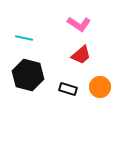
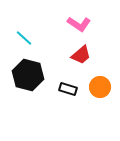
cyan line: rotated 30 degrees clockwise
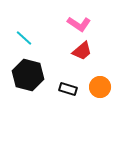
red trapezoid: moved 1 px right, 4 px up
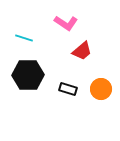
pink L-shape: moved 13 px left, 1 px up
cyan line: rotated 24 degrees counterclockwise
black hexagon: rotated 16 degrees counterclockwise
orange circle: moved 1 px right, 2 px down
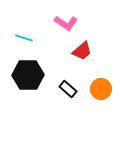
black rectangle: rotated 24 degrees clockwise
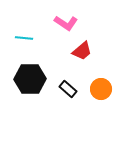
cyan line: rotated 12 degrees counterclockwise
black hexagon: moved 2 px right, 4 px down
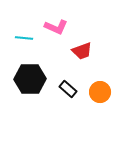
pink L-shape: moved 10 px left, 4 px down; rotated 10 degrees counterclockwise
red trapezoid: rotated 20 degrees clockwise
orange circle: moved 1 px left, 3 px down
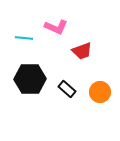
black rectangle: moved 1 px left
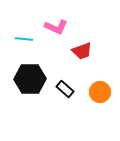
cyan line: moved 1 px down
black rectangle: moved 2 px left
